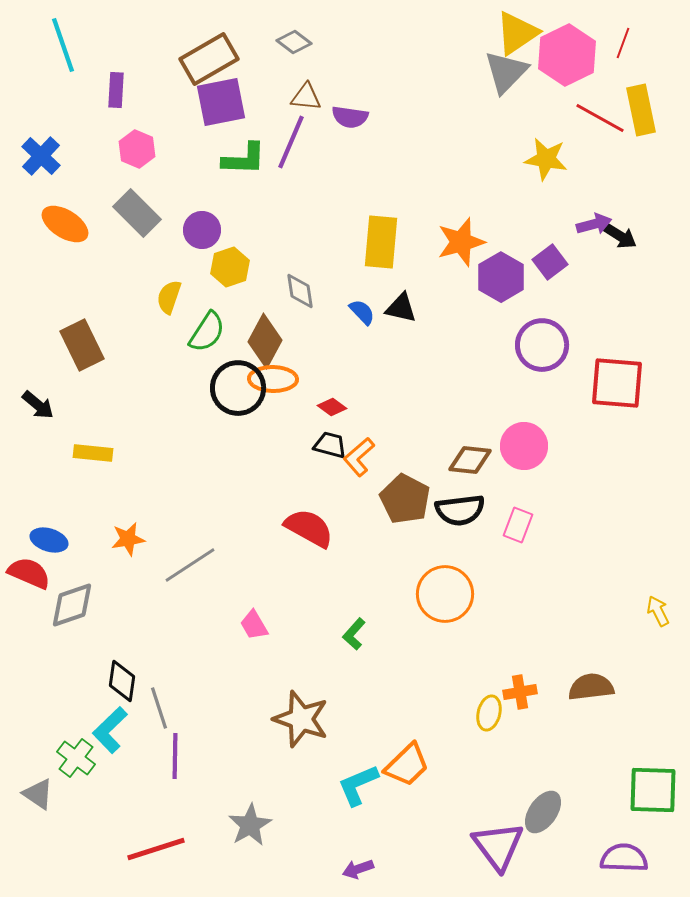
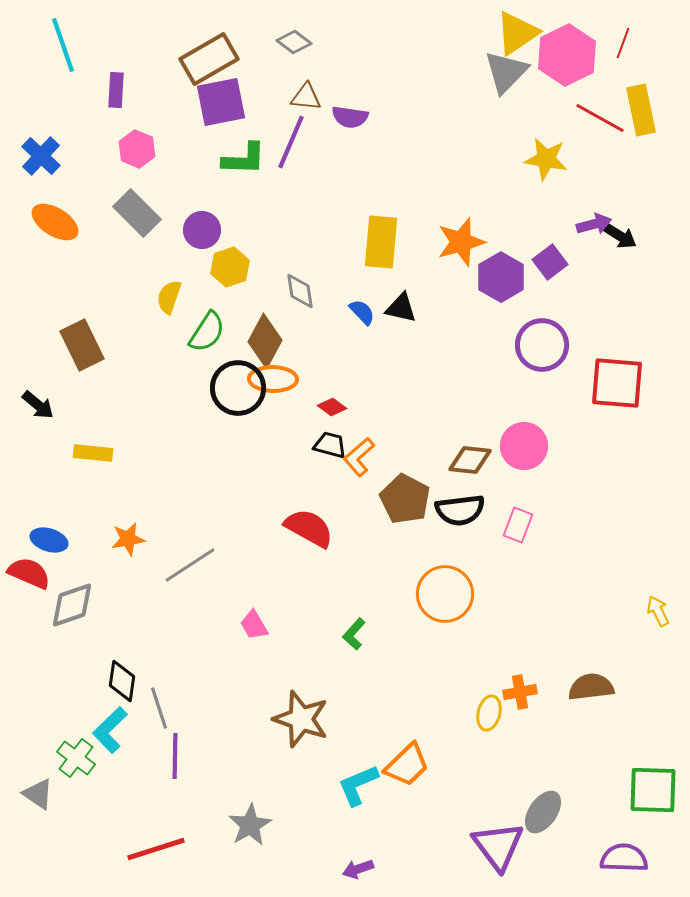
orange ellipse at (65, 224): moved 10 px left, 2 px up
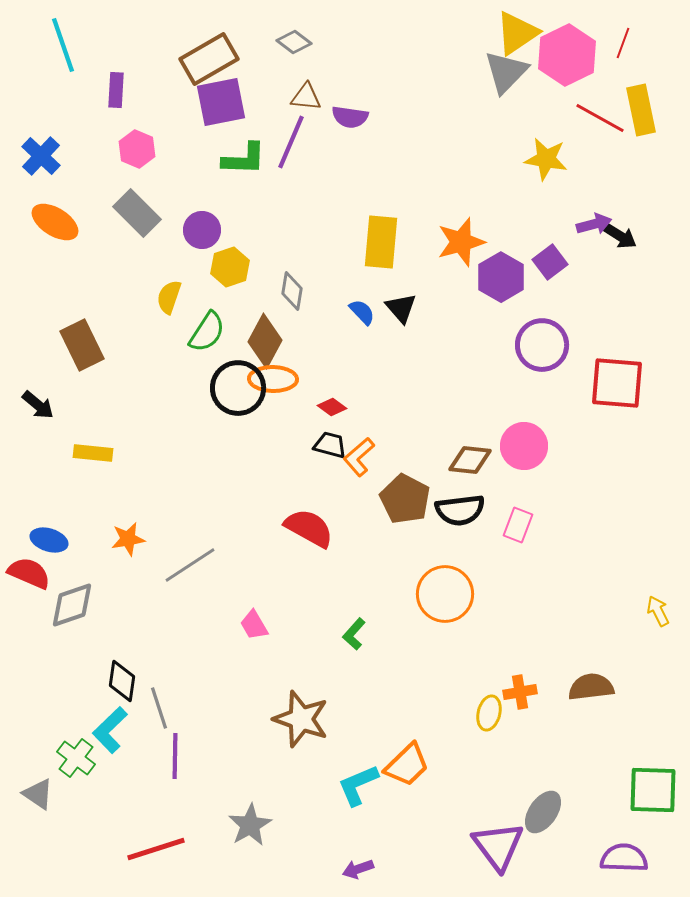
gray diamond at (300, 291): moved 8 px left; rotated 18 degrees clockwise
black triangle at (401, 308): rotated 36 degrees clockwise
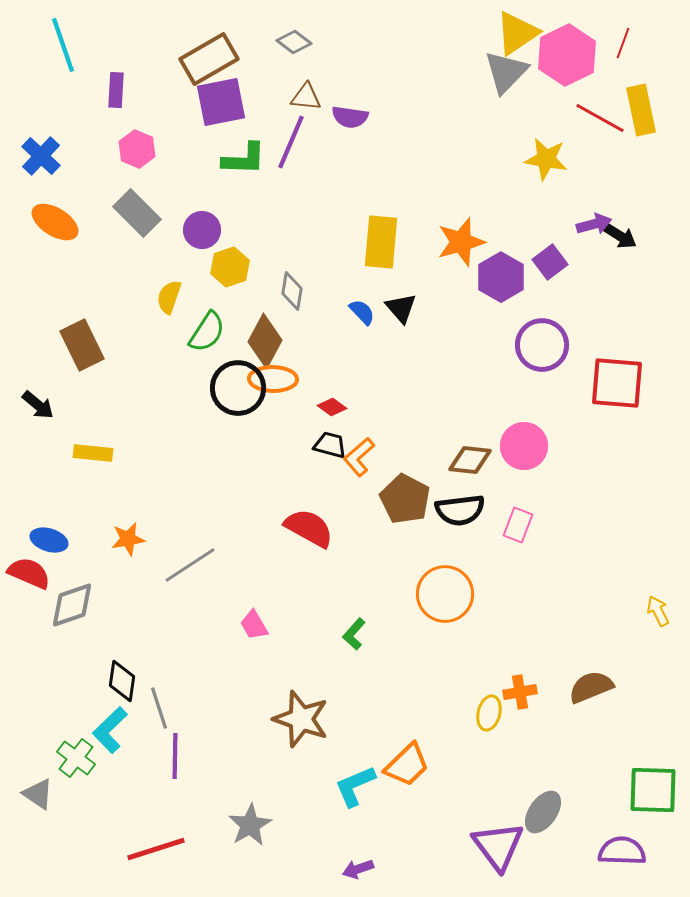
brown semicircle at (591, 687): rotated 15 degrees counterclockwise
cyan L-shape at (358, 785): moved 3 px left, 1 px down
purple semicircle at (624, 858): moved 2 px left, 7 px up
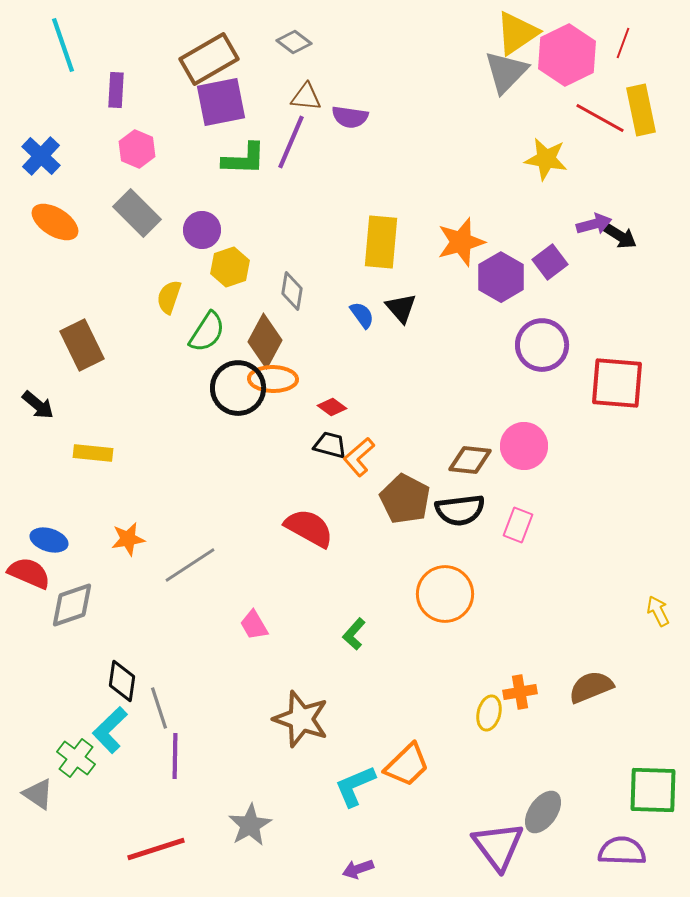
blue semicircle at (362, 312): moved 3 px down; rotated 8 degrees clockwise
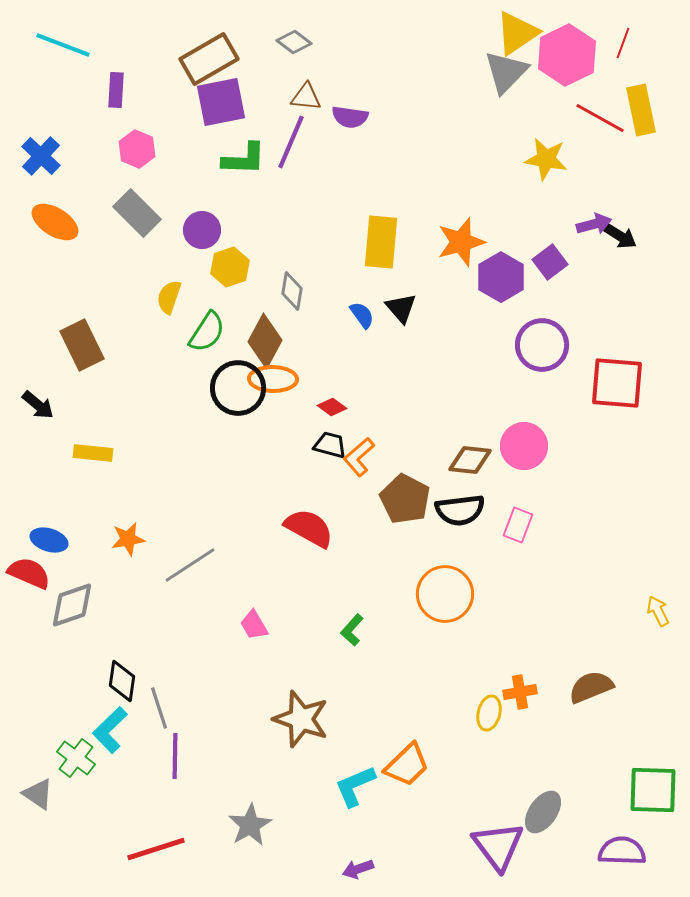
cyan line at (63, 45): rotated 50 degrees counterclockwise
green L-shape at (354, 634): moved 2 px left, 4 px up
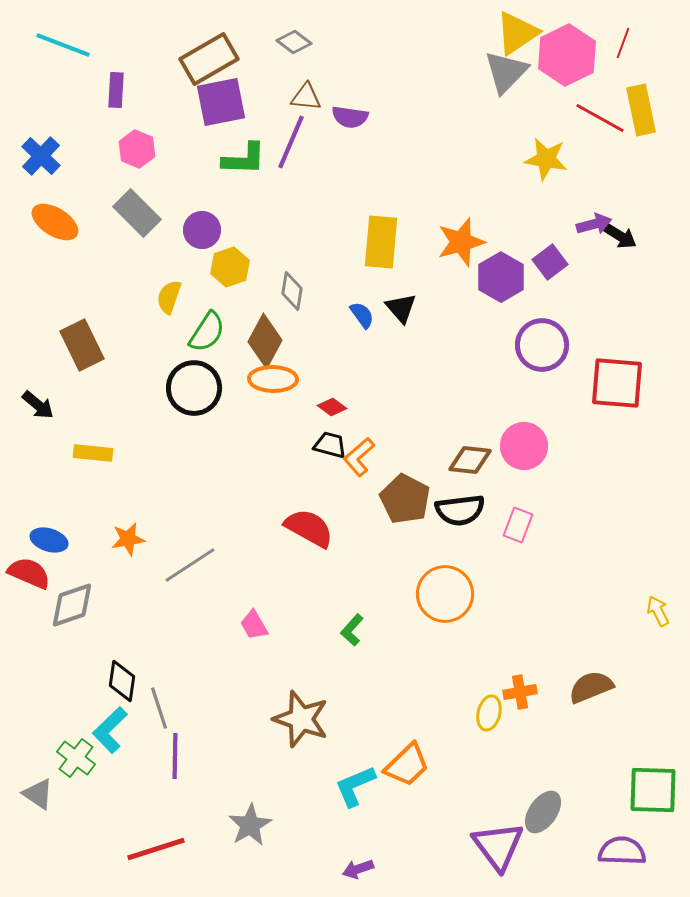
black circle at (238, 388): moved 44 px left
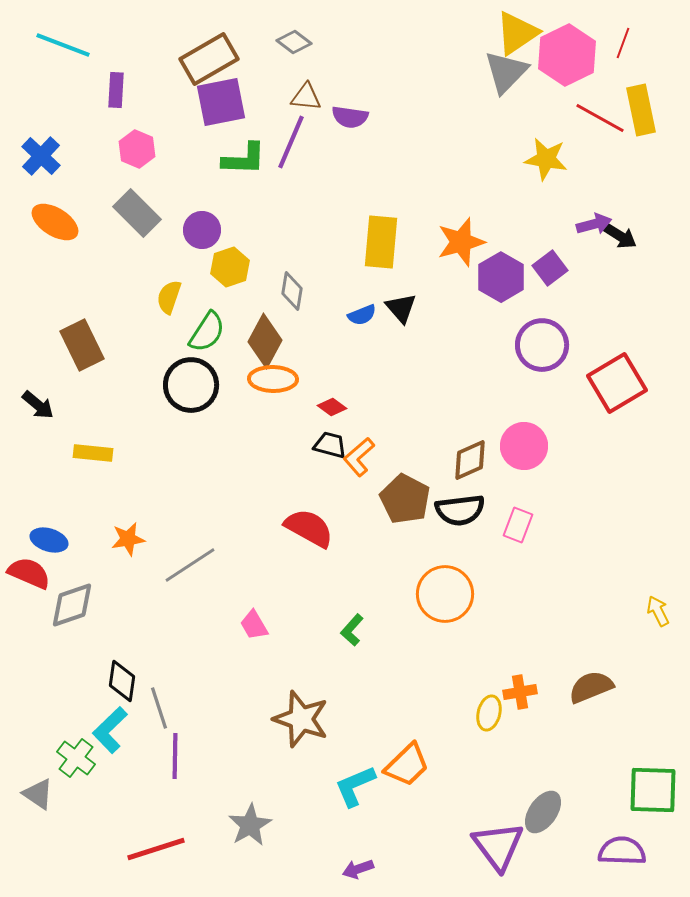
purple square at (550, 262): moved 6 px down
blue semicircle at (362, 315): rotated 104 degrees clockwise
red square at (617, 383): rotated 36 degrees counterclockwise
black circle at (194, 388): moved 3 px left, 3 px up
brown diamond at (470, 460): rotated 30 degrees counterclockwise
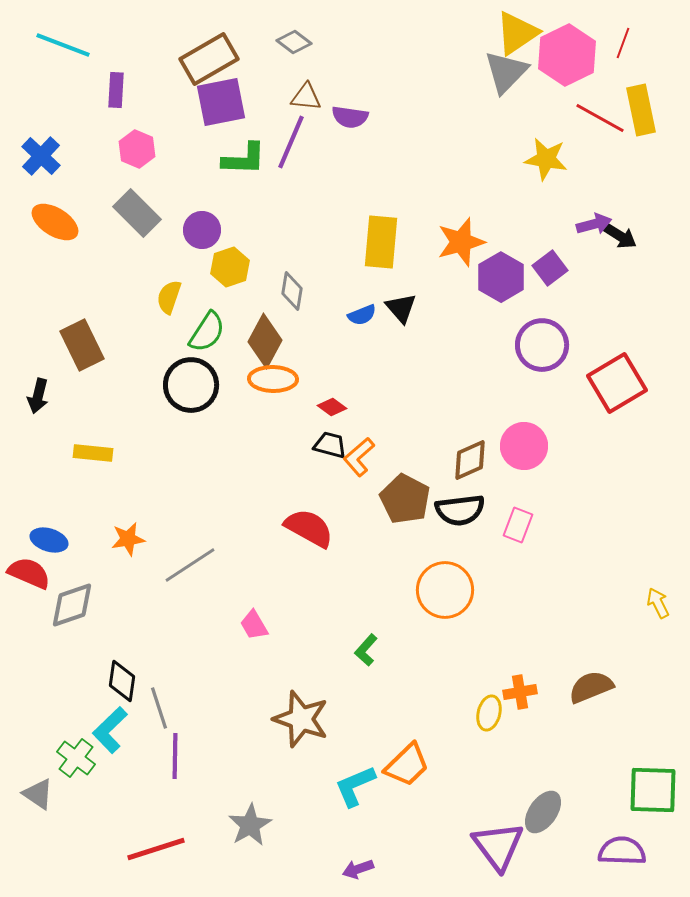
black arrow at (38, 405): moved 9 px up; rotated 64 degrees clockwise
orange circle at (445, 594): moved 4 px up
yellow arrow at (658, 611): moved 8 px up
green L-shape at (352, 630): moved 14 px right, 20 px down
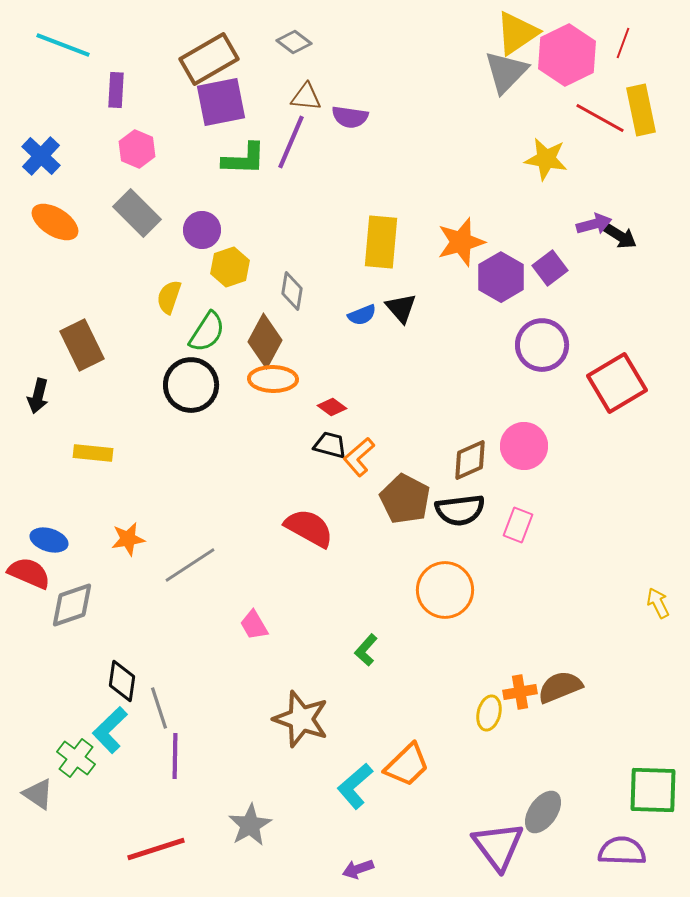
brown semicircle at (591, 687): moved 31 px left
cyan L-shape at (355, 786): rotated 18 degrees counterclockwise
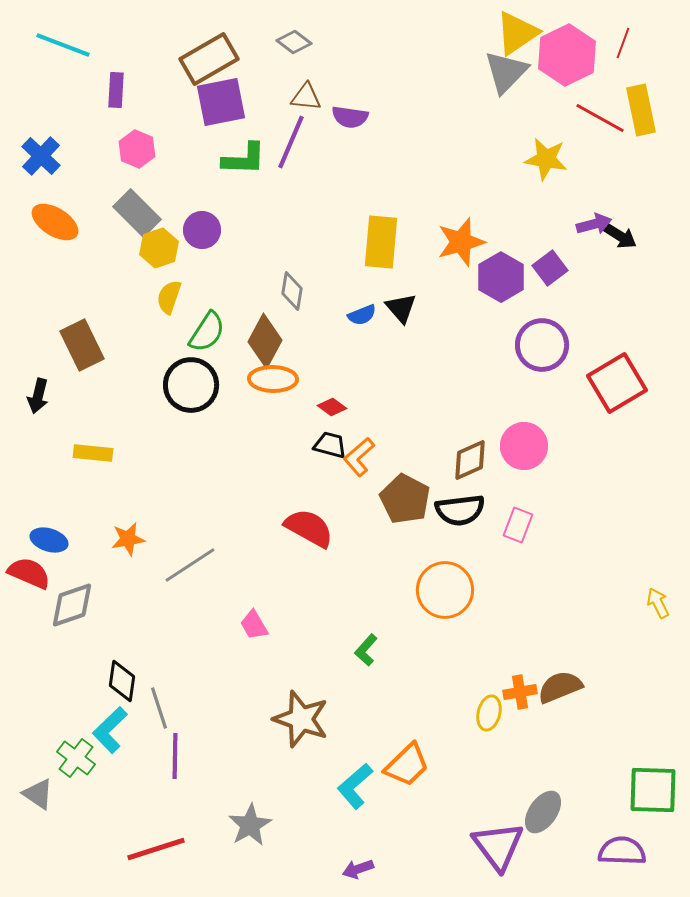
yellow hexagon at (230, 267): moved 71 px left, 19 px up
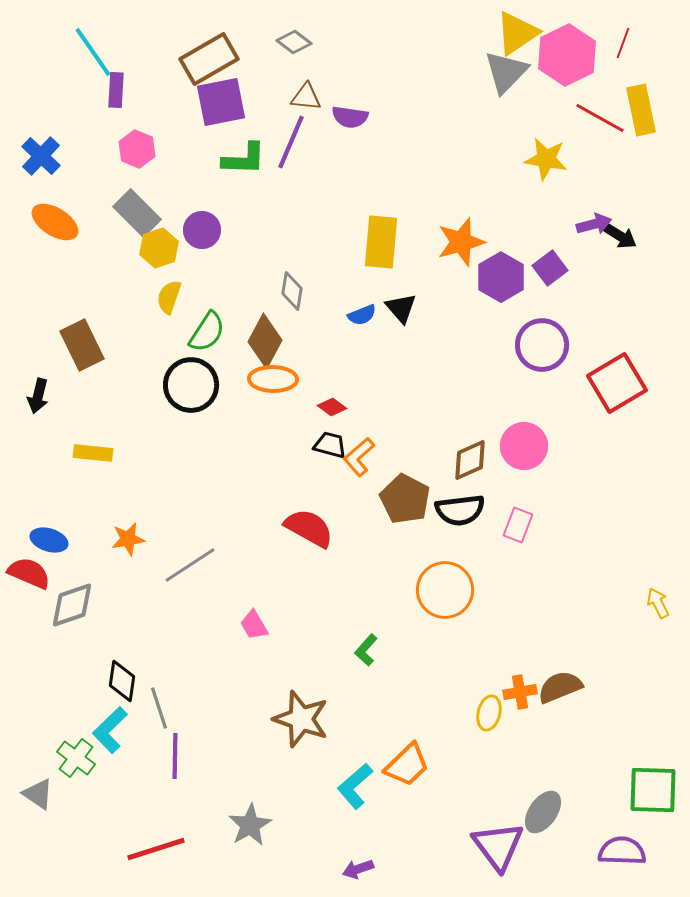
cyan line at (63, 45): moved 30 px right, 7 px down; rotated 34 degrees clockwise
